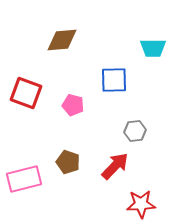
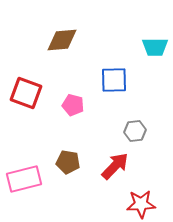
cyan trapezoid: moved 2 px right, 1 px up
brown pentagon: rotated 10 degrees counterclockwise
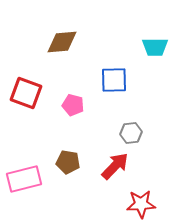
brown diamond: moved 2 px down
gray hexagon: moved 4 px left, 2 px down
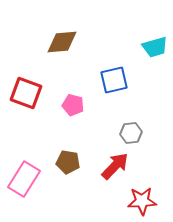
cyan trapezoid: rotated 16 degrees counterclockwise
blue square: rotated 12 degrees counterclockwise
pink rectangle: rotated 44 degrees counterclockwise
red star: moved 1 px right, 3 px up
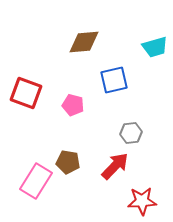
brown diamond: moved 22 px right
pink rectangle: moved 12 px right, 2 px down
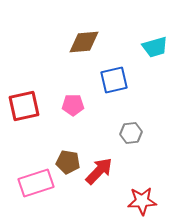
red square: moved 2 px left, 13 px down; rotated 32 degrees counterclockwise
pink pentagon: rotated 15 degrees counterclockwise
red arrow: moved 16 px left, 5 px down
pink rectangle: moved 2 px down; rotated 40 degrees clockwise
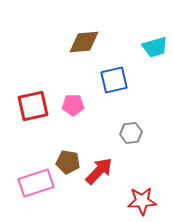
red square: moved 9 px right
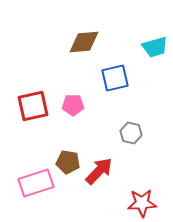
blue square: moved 1 px right, 2 px up
gray hexagon: rotated 20 degrees clockwise
red star: moved 2 px down
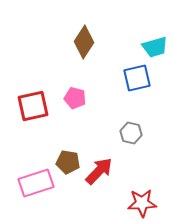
brown diamond: rotated 52 degrees counterclockwise
blue square: moved 22 px right
pink pentagon: moved 2 px right, 7 px up; rotated 15 degrees clockwise
